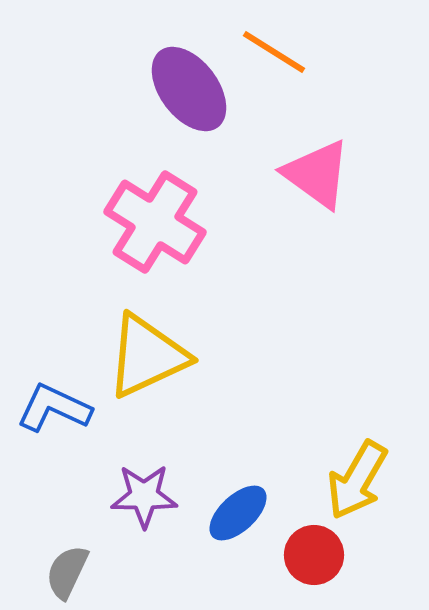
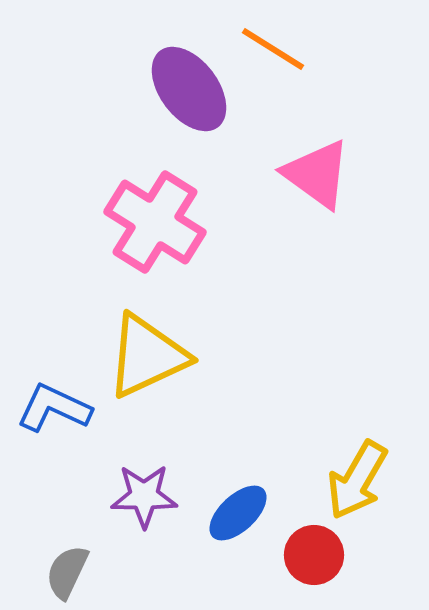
orange line: moved 1 px left, 3 px up
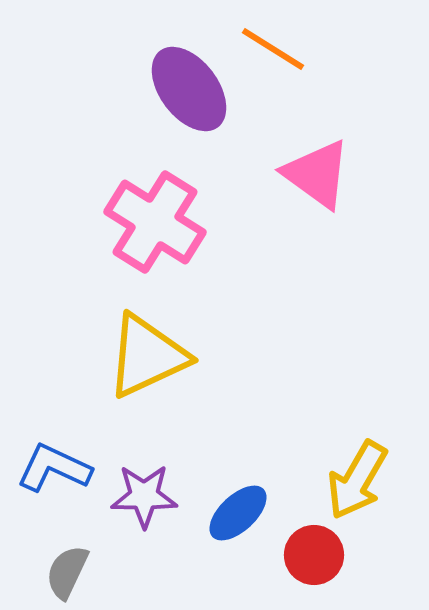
blue L-shape: moved 60 px down
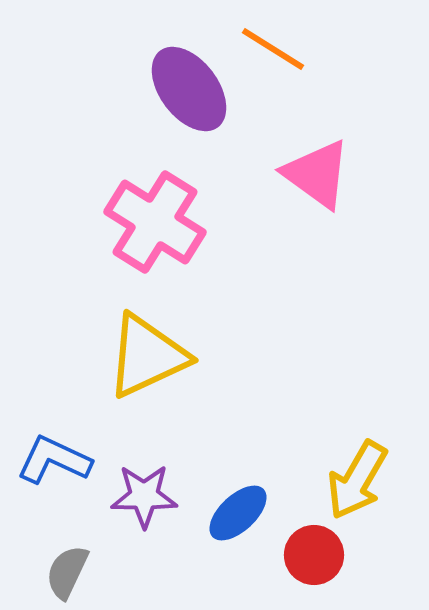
blue L-shape: moved 8 px up
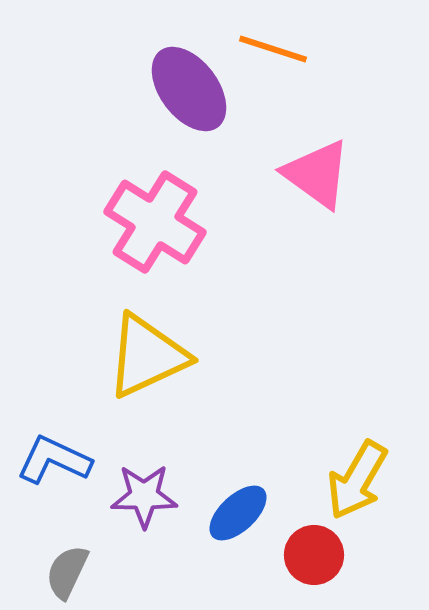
orange line: rotated 14 degrees counterclockwise
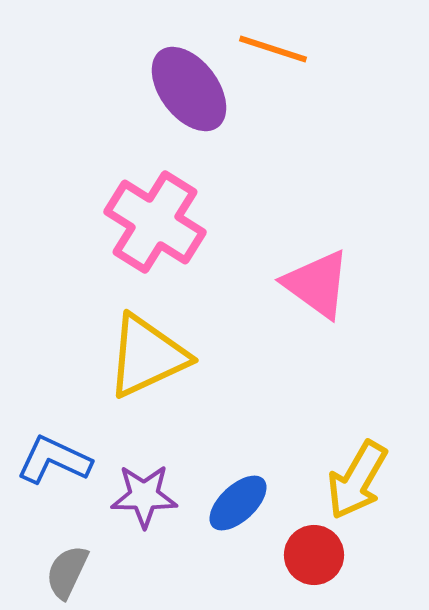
pink triangle: moved 110 px down
blue ellipse: moved 10 px up
